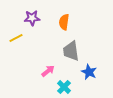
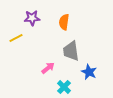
pink arrow: moved 3 px up
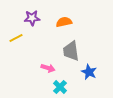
orange semicircle: rotated 70 degrees clockwise
pink arrow: rotated 56 degrees clockwise
cyan cross: moved 4 px left
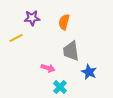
orange semicircle: rotated 63 degrees counterclockwise
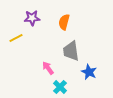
pink arrow: rotated 144 degrees counterclockwise
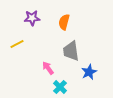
yellow line: moved 1 px right, 6 px down
blue star: rotated 21 degrees clockwise
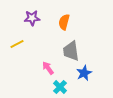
blue star: moved 5 px left, 1 px down
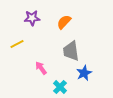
orange semicircle: rotated 28 degrees clockwise
pink arrow: moved 7 px left
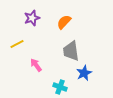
purple star: rotated 14 degrees counterclockwise
pink arrow: moved 5 px left, 3 px up
cyan cross: rotated 24 degrees counterclockwise
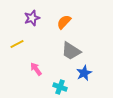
gray trapezoid: rotated 50 degrees counterclockwise
pink arrow: moved 4 px down
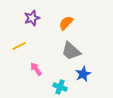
orange semicircle: moved 2 px right, 1 px down
yellow line: moved 2 px right, 2 px down
gray trapezoid: rotated 10 degrees clockwise
blue star: moved 1 px left, 1 px down
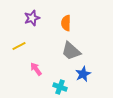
orange semicircle: rotated 42 degrees counterclockwise
